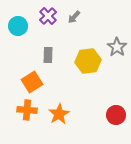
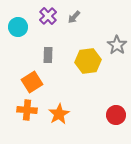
cyan circle: moved 1 px down
gray star: moved 2 px up
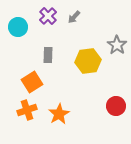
orange cross: rotated 24 degrees counterclockwise
red circle: moved 9 px up
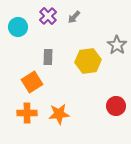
gray rectangle: moved 2 px down
orange cross: moved 3 px down; rotated 18 degrees clockwise
orange star: rotated 25 degrees clockwise
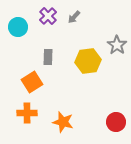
red circle: moved 16 px down
orange star: moved 4 px right, 8 px down; rotated 20 degrees clockwise
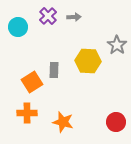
gray arrow: rotated 136 degrees counterclockwise
gray rectangle: moved 6 px right, 13 px down
yellow hexagon: rotated 10 degrees clockwise
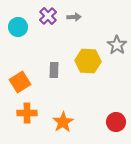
orange square: moved 12 px left
orange star: rotated 25 degrees clockwise
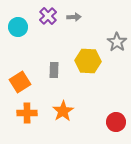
gray star: moved 3 px up
orange star: moved 11 px up
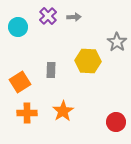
gray rectangle: moved 3 px left
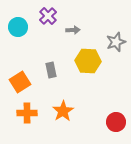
gray arrow: moved 1 px left, 13 px down
gray star: moved 1 px left; rotated 18 degrees clockwise
gray rectangle: rotated 14 degrees counterclockwise
